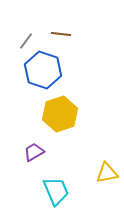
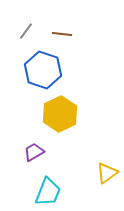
brown line: moved 1 px right
gray line: moved 10 px up
yellow hexagon: rotated 8 degrees counterclockwise
yellow triangle: rotated 25 degrees counterclockwise
cyan trapezoid: moved 8 px left, 1 px down; rotated 44 degrees clockwise
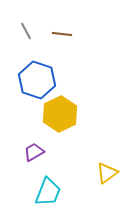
gray line: rotated 66 degrees counterclockwise
blue hexagon: moved 6 px left, 10 px down
